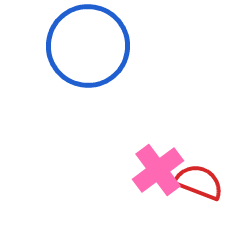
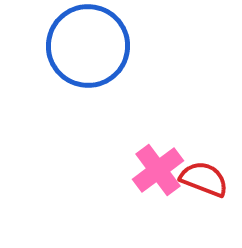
red semicircle: moved 5 px right, 3 px up
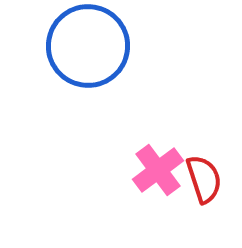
red semicircle: rotated 51 degrees clockwise
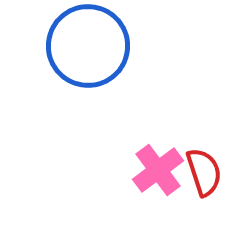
red semicircle: moved 7 px up
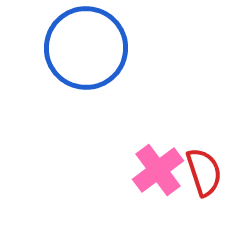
blue circle: moved 2 px left, 2 px down
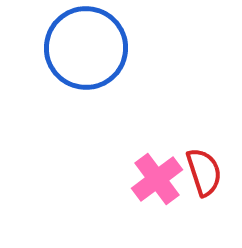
pink cross: moved 1 px left, 9 px down
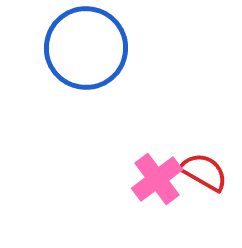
red semicircle: rotated 42 degrees counterclockwise
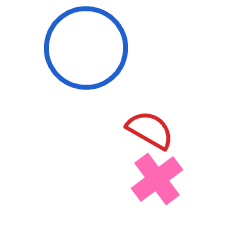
red semicircle: moved 54 px left, 42 px up
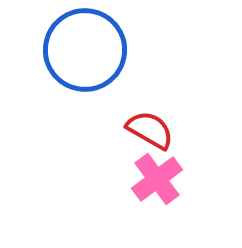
blue circle: moved 1 px left, 2 px down
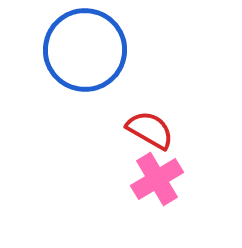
pink cross: rotated 6 degrees clockwise
